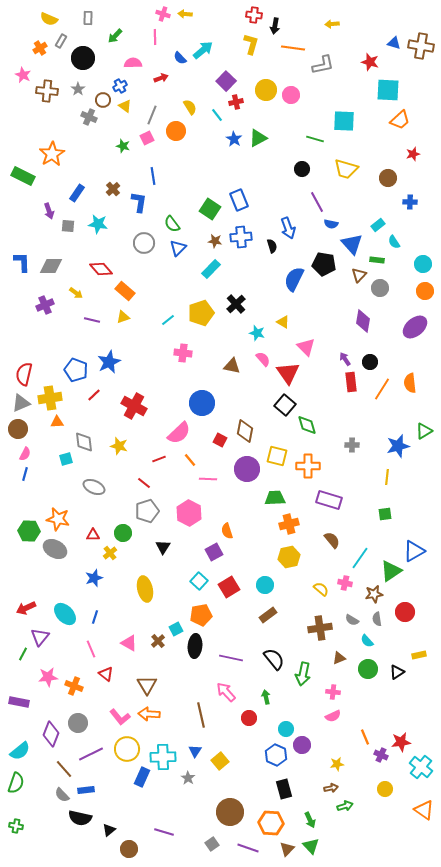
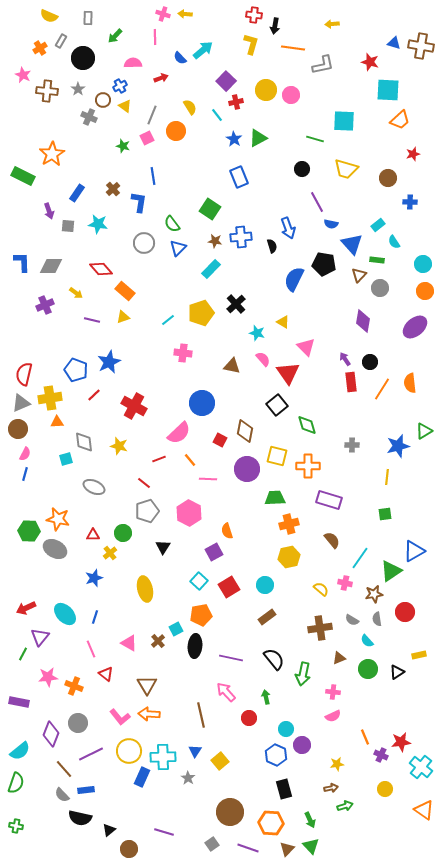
yellow semicircle at (49, 19): moved 3 px up
blue rectangle at (239, 200): moved 23 px up
black square at (285, 405): moved 8 px left; rotated 10 degrees clockwise
brown rectangle at (268, 615): moved 1 px left, 2 px down
yellow circle at (127, 749): moved 2 px right, 2 px down
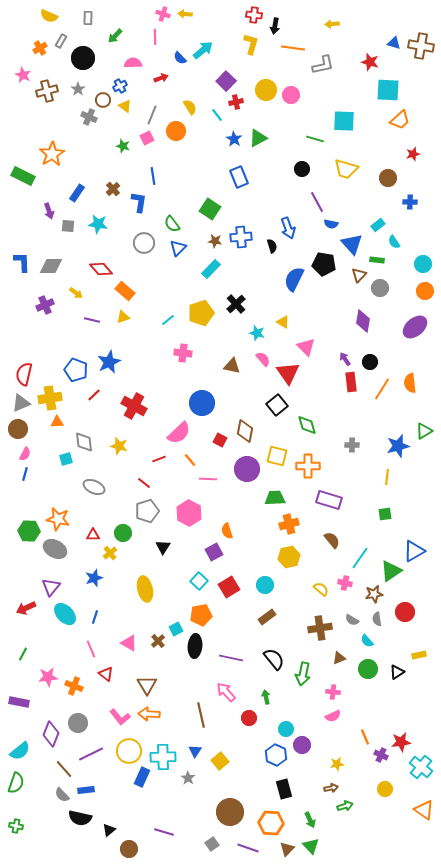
brown cross at (47, 91): rotated 20 degrees counterclockwise
purple triangle at (40, 637): moved 11 px right, 50 px up
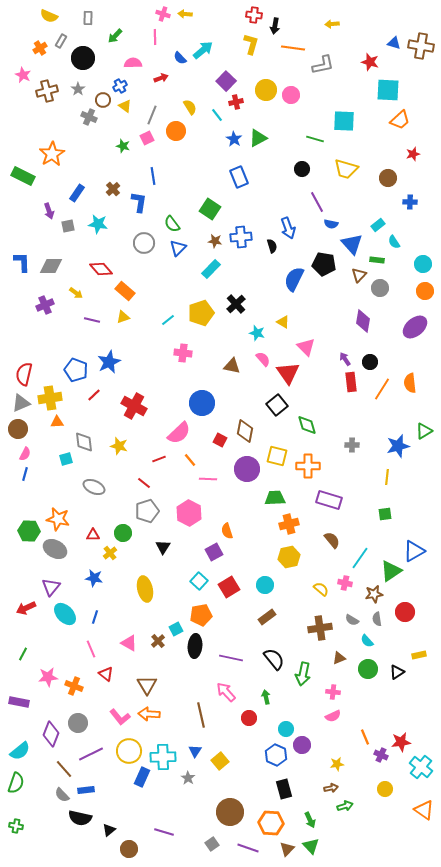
gray square at (68, 226): rotated 16 degrees counterclockwise
blue star at (94, 578): rotated 30 degrees clockwise
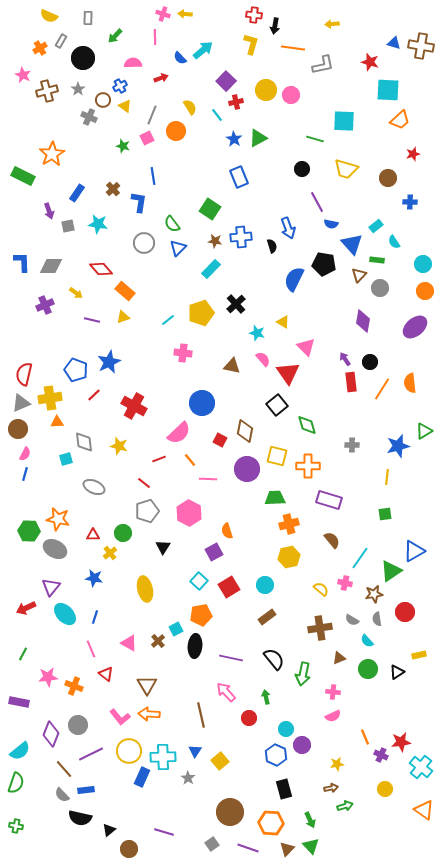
cyan rectangle at (378, 225): moved 2 px left, 1 px down
gray circle at (78, 723): moved 2 px down
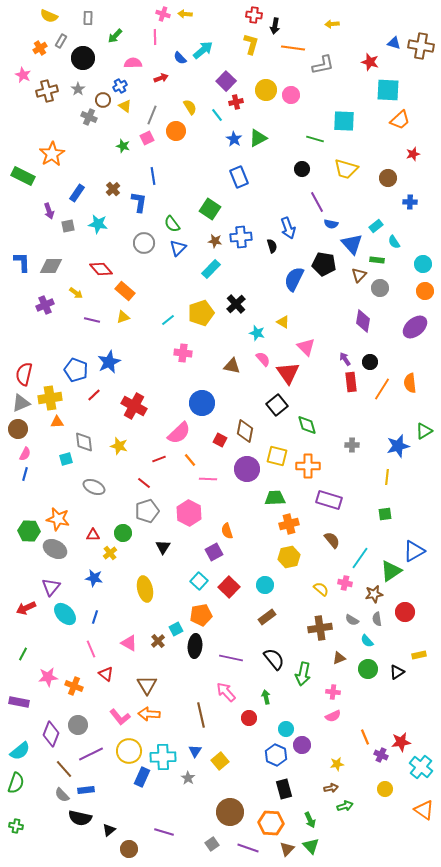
red square at (229, 587): rotated 15 degrees counterclockwise
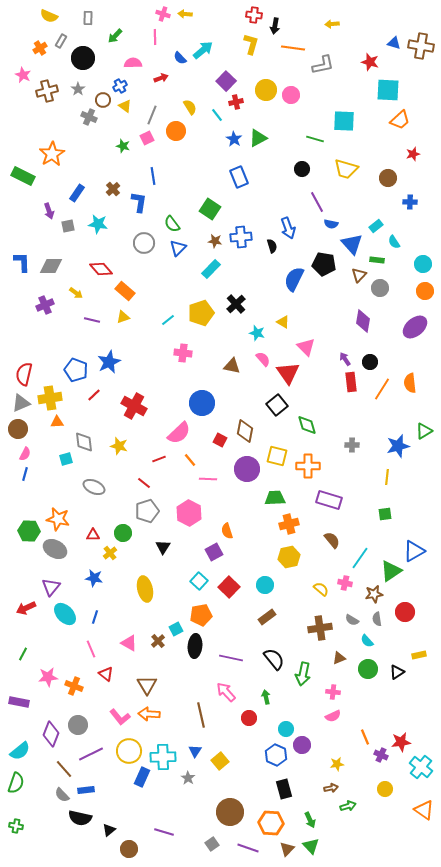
green arrow at (345, 806): moved 3 px right
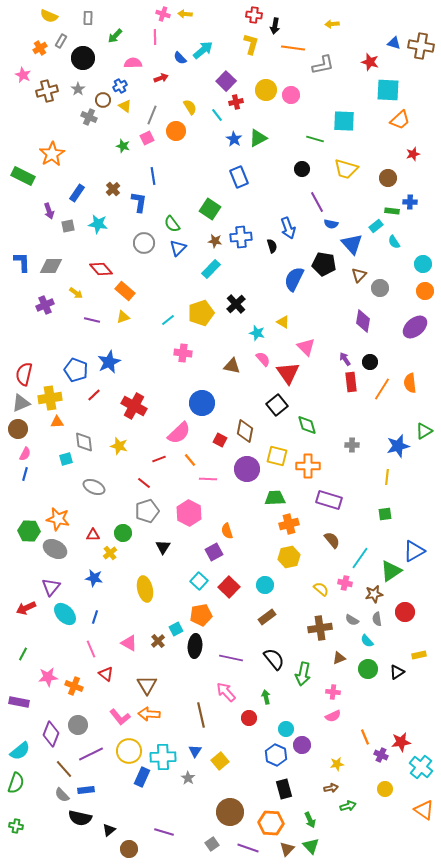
green rectangle at (377, 260): moved 15 px right, 49 px up
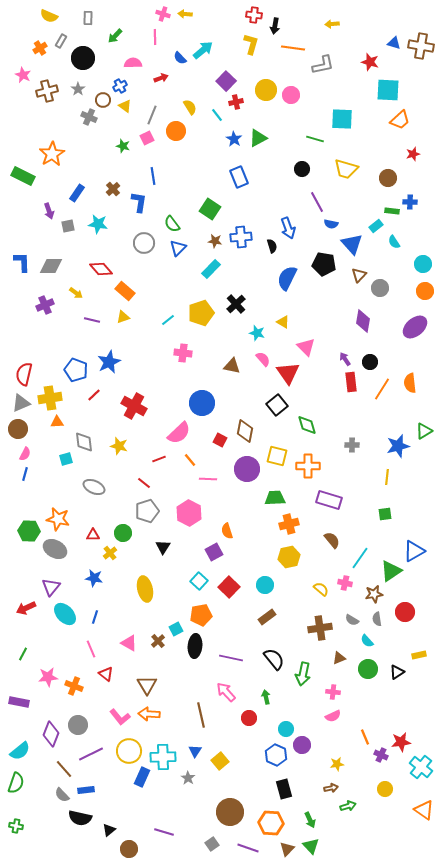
cyan square at (344, 121): moved 2 px left, 2 px up
blue semicircle at (294, 279): moved 7 px left, 1 px up
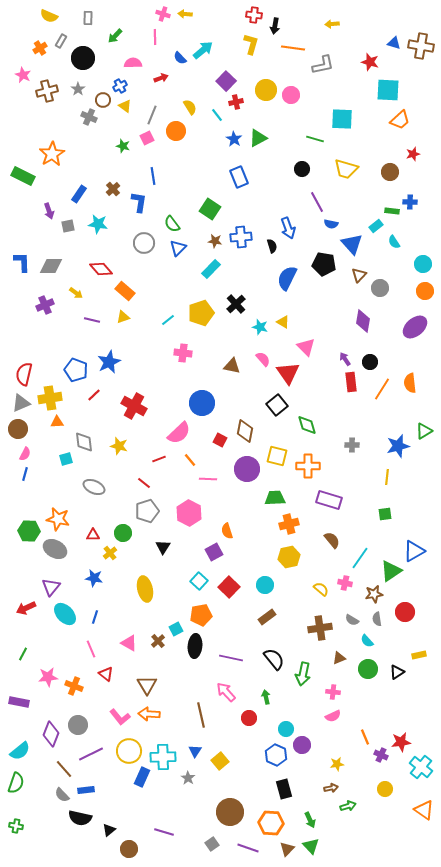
brown circle at (388, 178): moved 2 px right, 6 px up
blue rectangle at (77, 193): moved 2 px right, 1 px down
cyan star at (257, 333): moved 3 px right, 6 px up
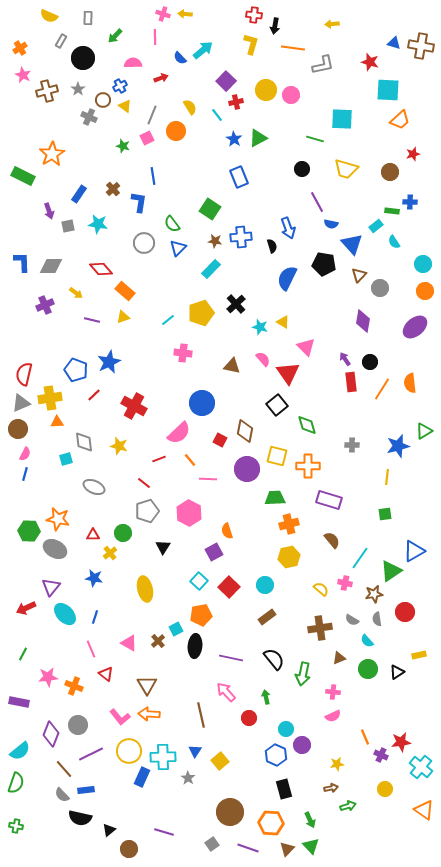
orange cross at (40, 48): moved 20 px left
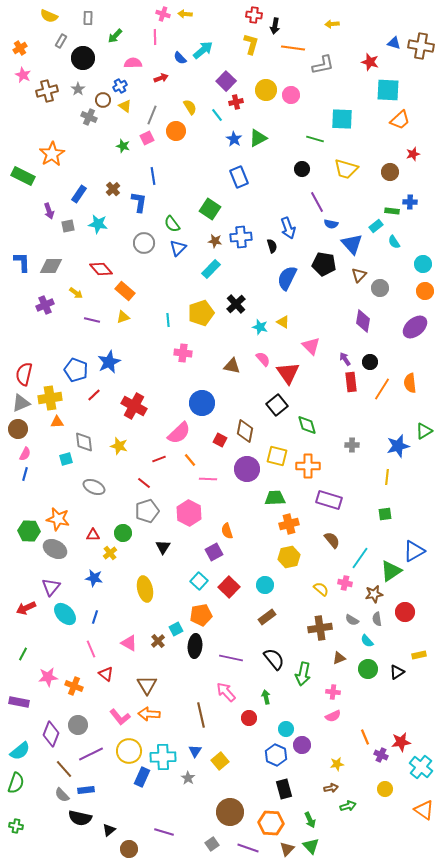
cyan line at (168, 320): rotated 56 degrees counterclockwise
pink triangle at (306, 347): moved 5 px right, 1 px up
